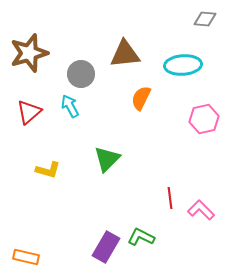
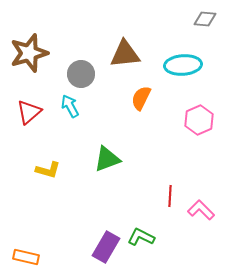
pink hexagon: moved 5 px left, 1 px down; rotated 12 degrees counterclockwise
green triangle: rotated 24 degrees clockwise
red line: moved 2 px up; rotated 10 degrees clockwise
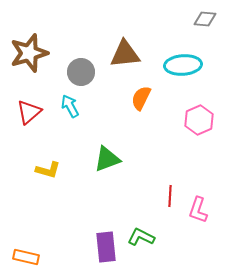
gray circle: moved 2 px up
pink L-shape: moved 3 px left; rotated 116 degrees counterclockwise
purple rectangle: rotated 36 degrees counterclockwise
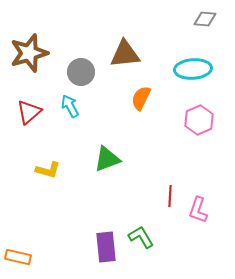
cyan ellipse: moved 10 px right, 4 px down
green L-shape: rotated 32 degrees clockwise
orange rectangle: moved 8 px left
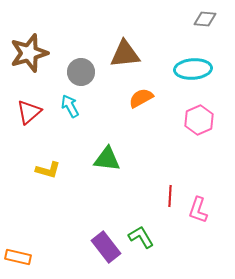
orange semicircle: rotated 35 degrees clockwise
green triangle: rotated 28 degrees clockwise
purple rectangle: rotated 32 degrees counterclockwise
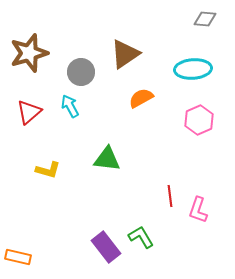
brown triangle: rotated 28 degrees counterclockwise
red line: rotated 10 degrees counterclockwise
